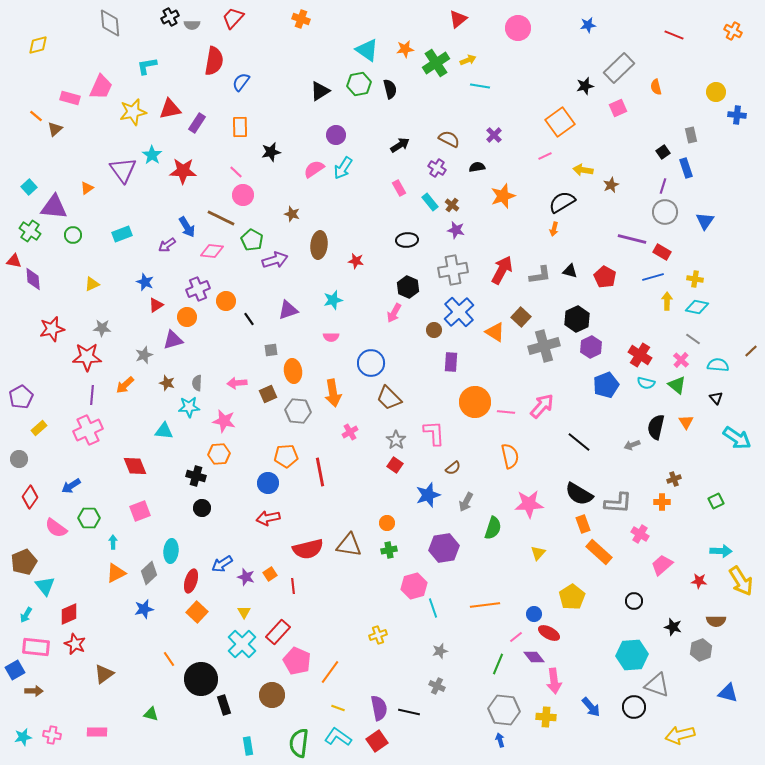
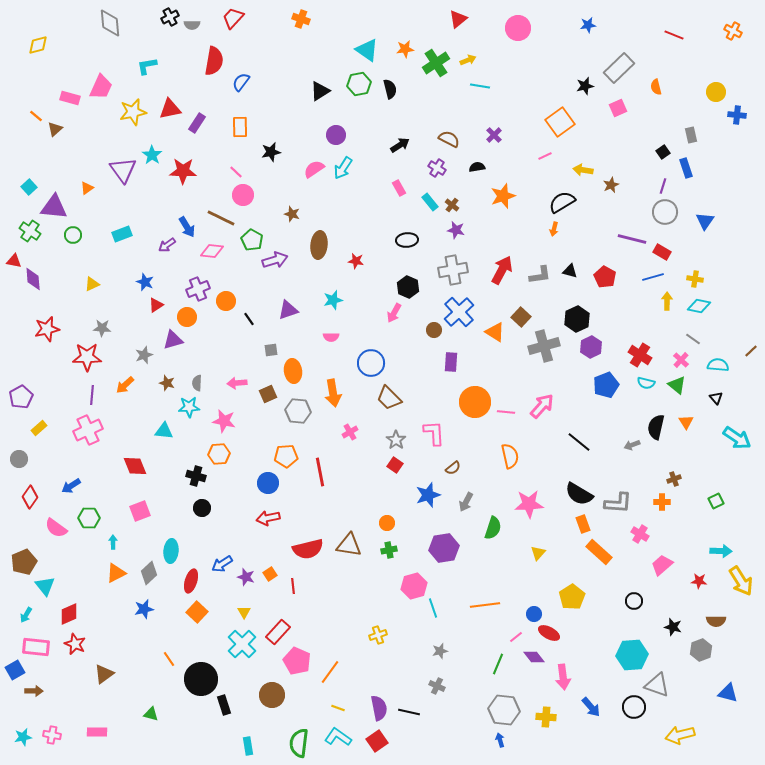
cyan diamond at (697, 307): moved 2 px right, 1 px up
red star at (52, 329): moved 5 px left
pink arrow at (554, 681): moved 9 px right, 4 px up
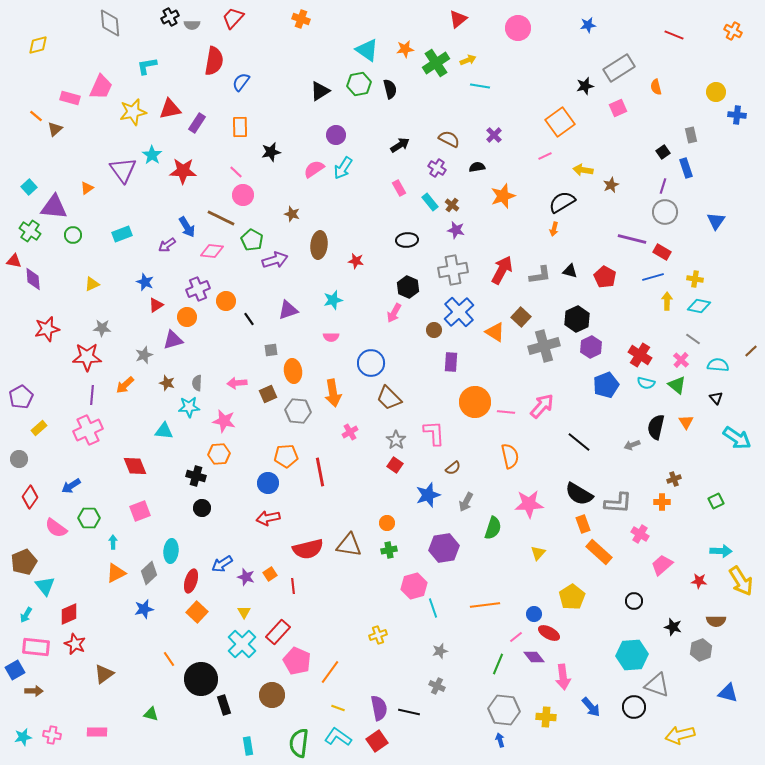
gray rectangle at (619, 68): rotated 12 degrees clockwise
blue triangle at (705, 221): moved 11 px right
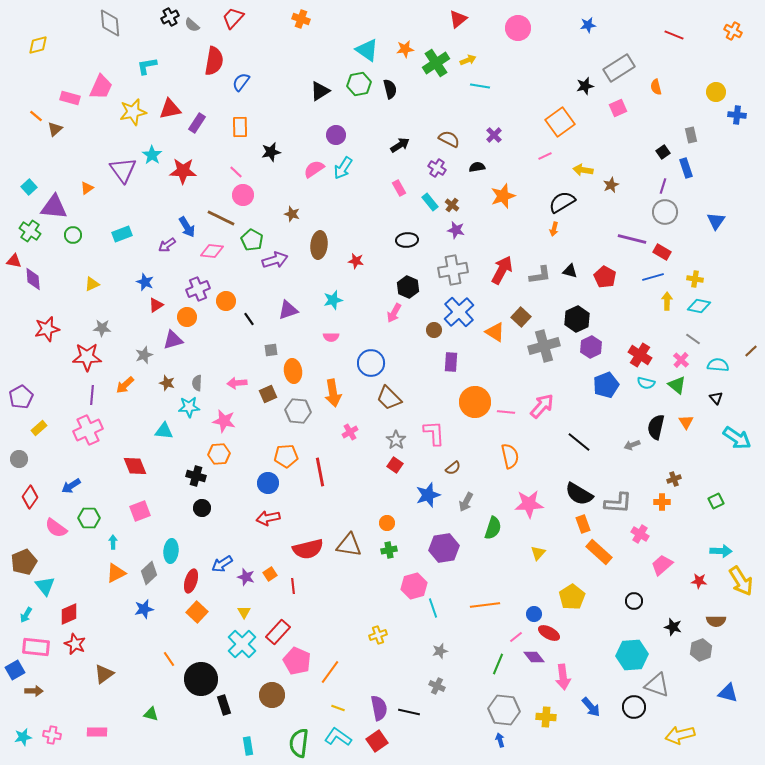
gray semicircle at (192, 25): rotated 42 degrees clockwise
